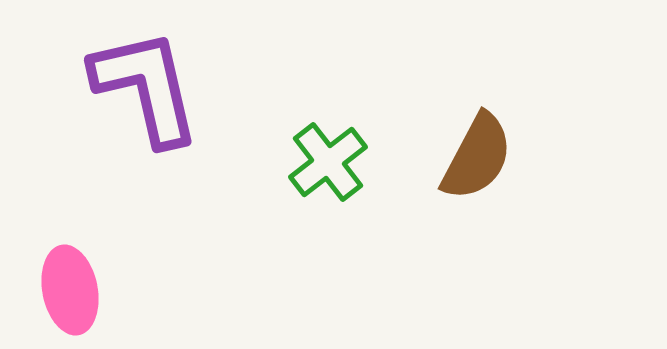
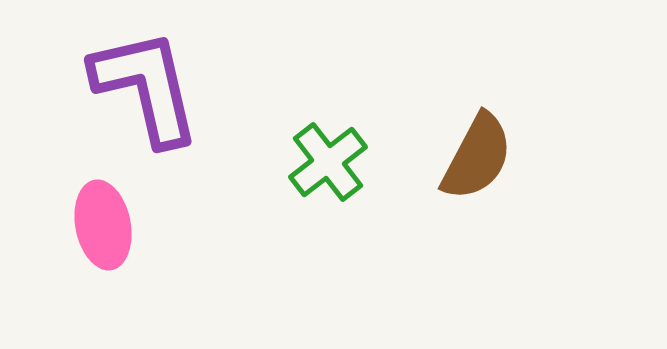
pink ellipse: moved 33 px right, 65 px up
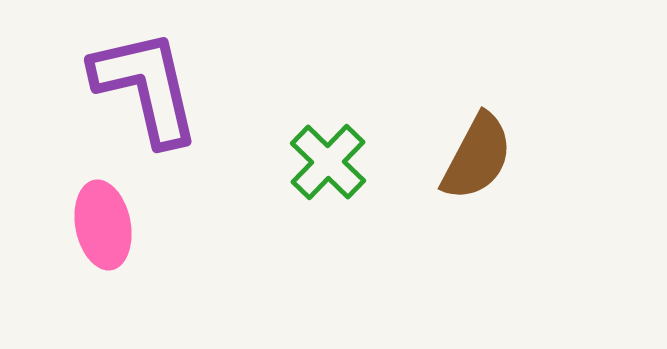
green cross: rotated 8 degrees counterclockwise
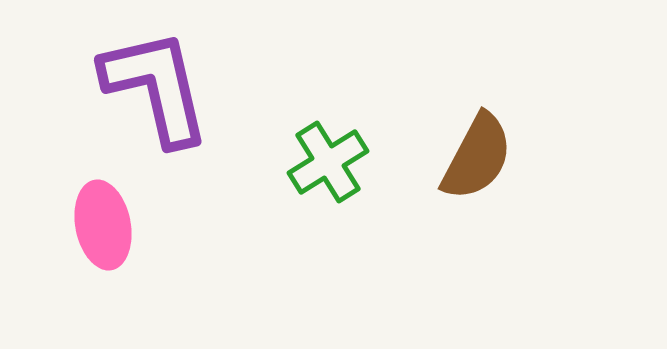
purple L-shape: moved 10 px right
green cross: rotated 14 degrees clockwise
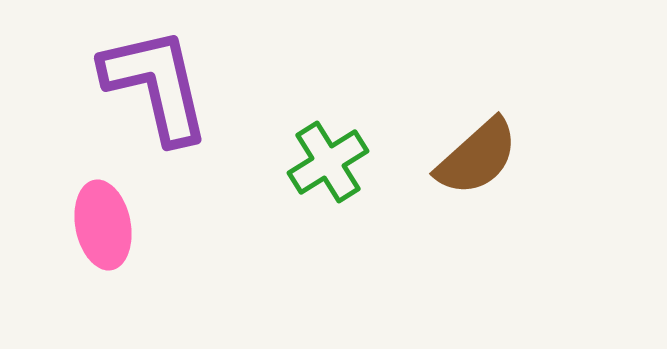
purple L-shape: moved 2 px up
brown semicircle: rotated 20 degrees clockwise
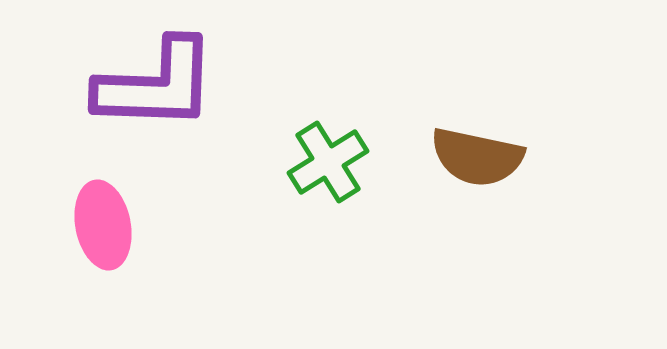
purple L-shape: rotated 105 degrees clockwise
brown semicircle: rotated 54 degrees clockwise
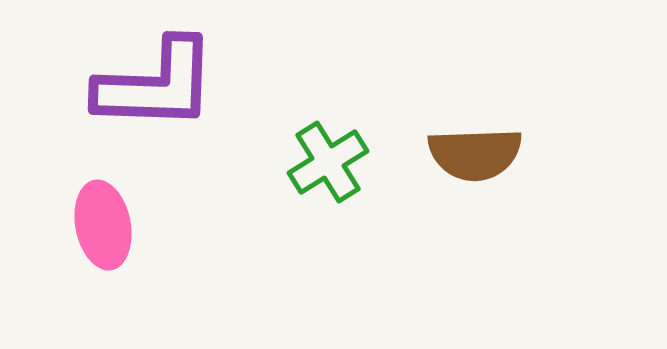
brown semicircle: moved 2 px left, 3 px up; rotated 14 degrees counterclockwise
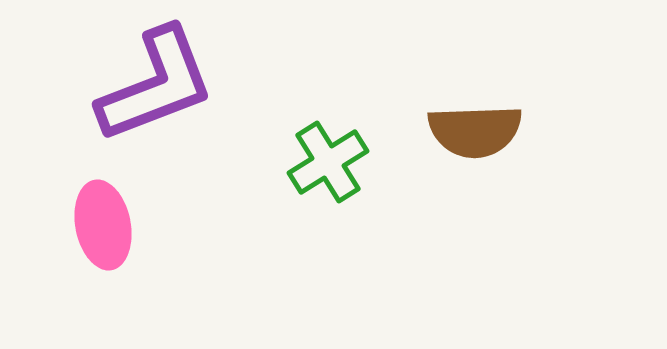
purple L-shape: rotated 23 degrees counterclockwise
brown semicircle: moved 23 px up
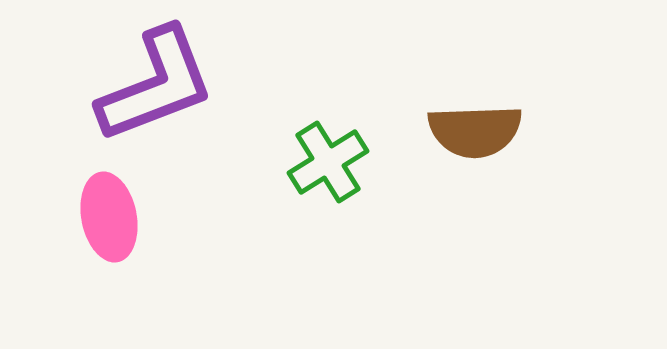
pink ellipse: moved 6 px right, 8 px up
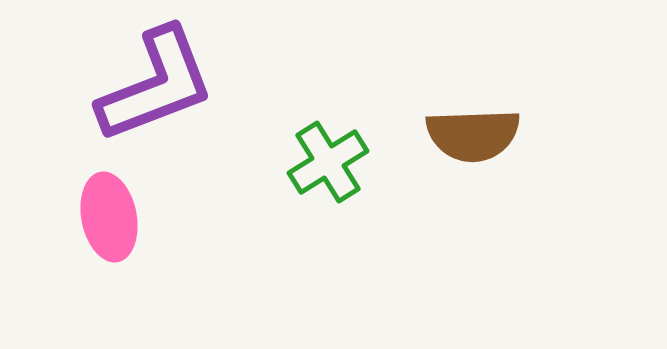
brown semicircle: moved 2 px left, 4 px down
